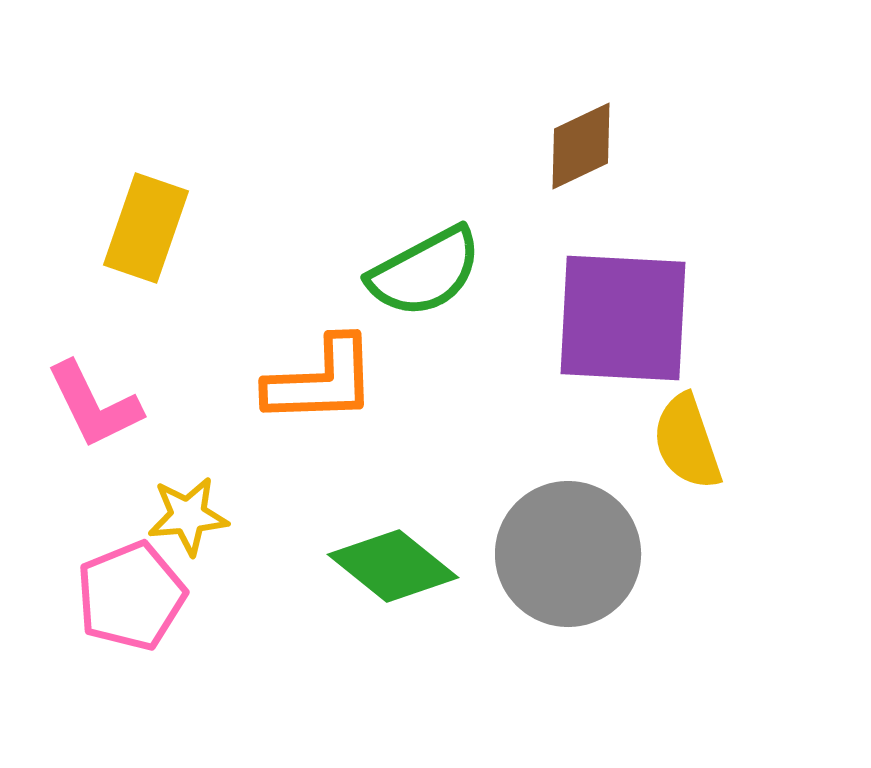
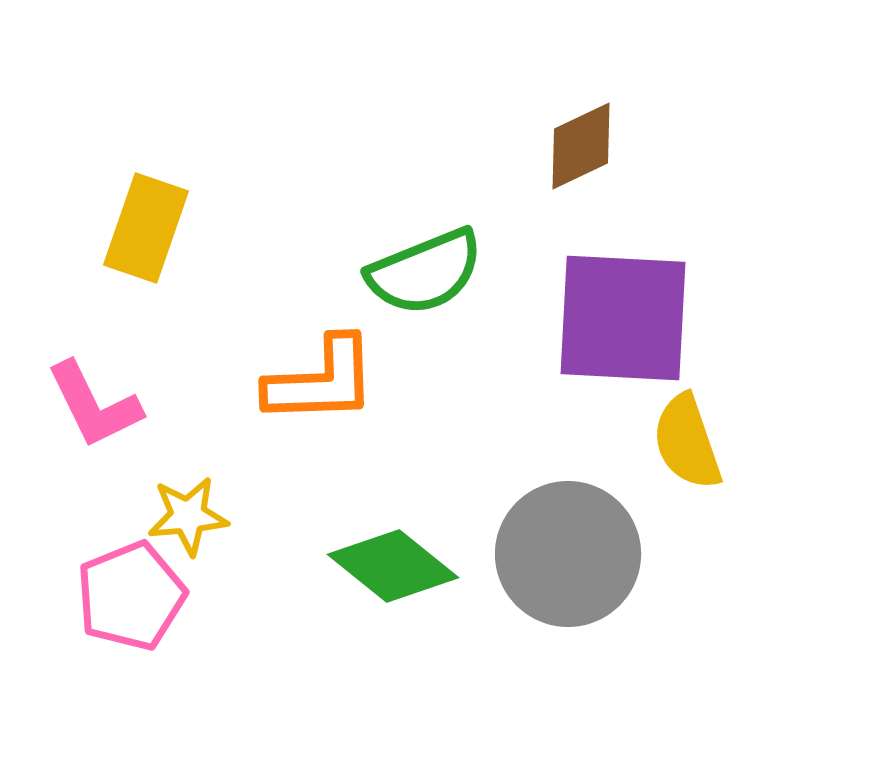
green semicircle: rotated 6 degrees clockwise
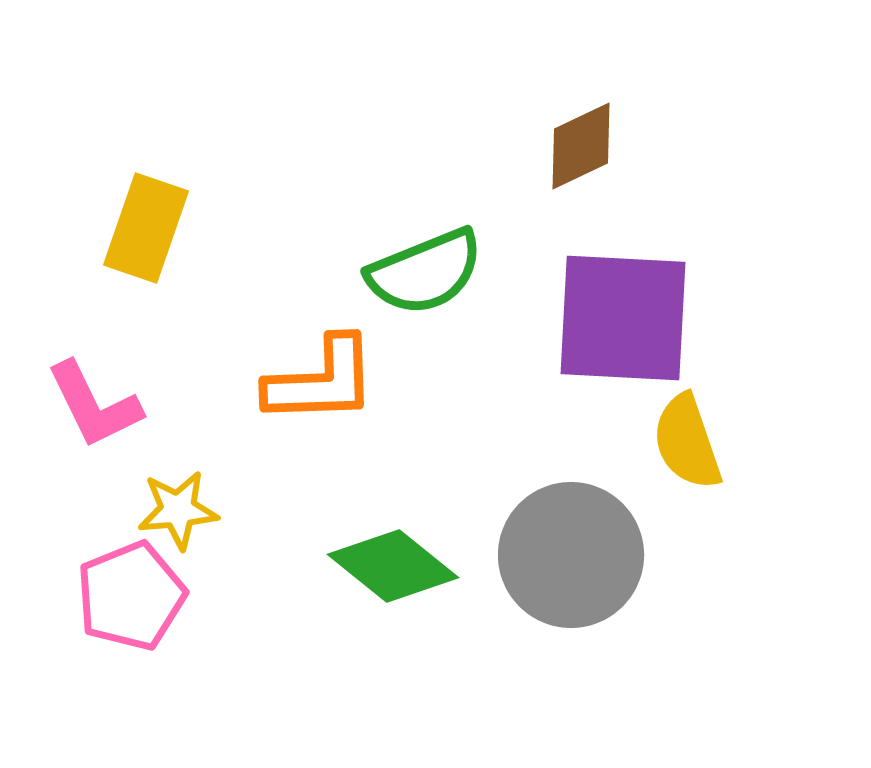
yellow star: moved 10 px left, 6 px up
gray circle: moved 3 px right, 1 px down
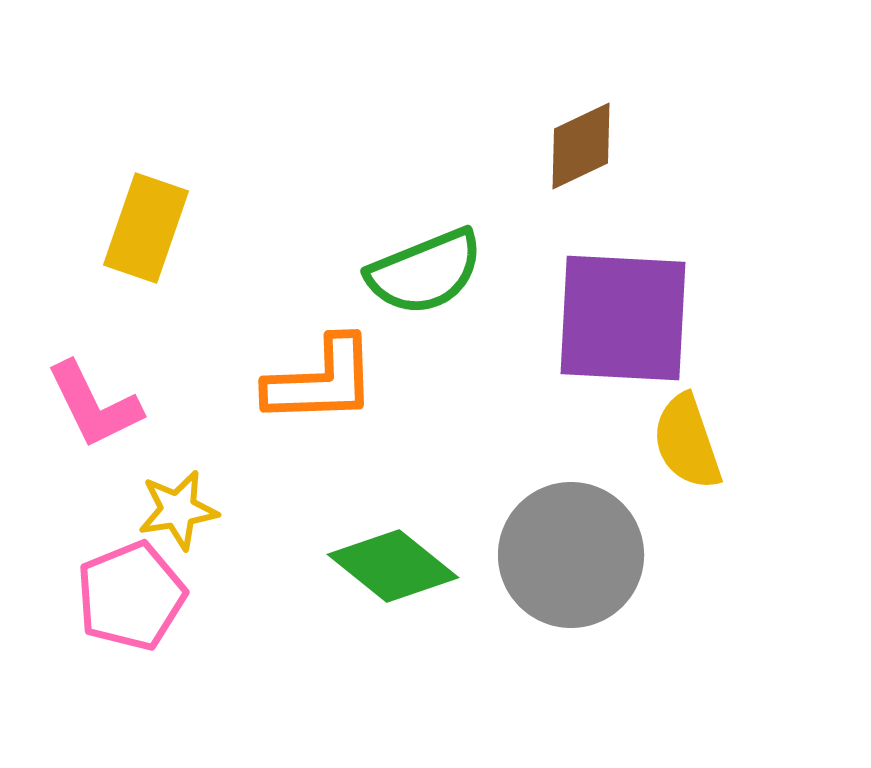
yellow star: rotated 4 degrees counterclockwise
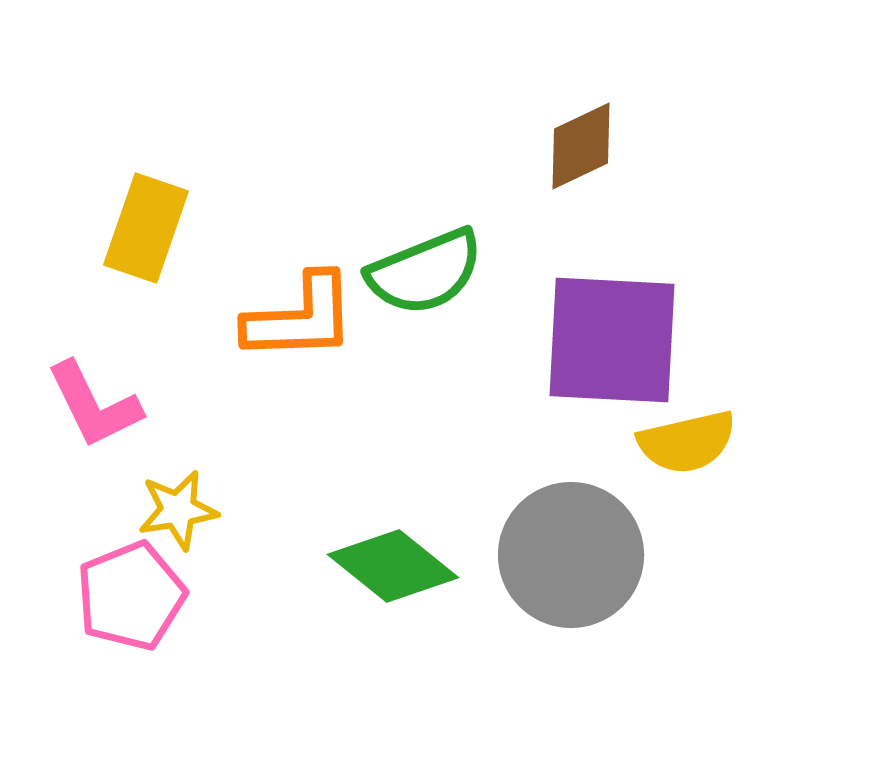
purple square: moved 11 px left, 22 px down
orange L-shape: moved 21 px left, 63 px up
yellow semicircle: rotated 84 degrees counterclockwise
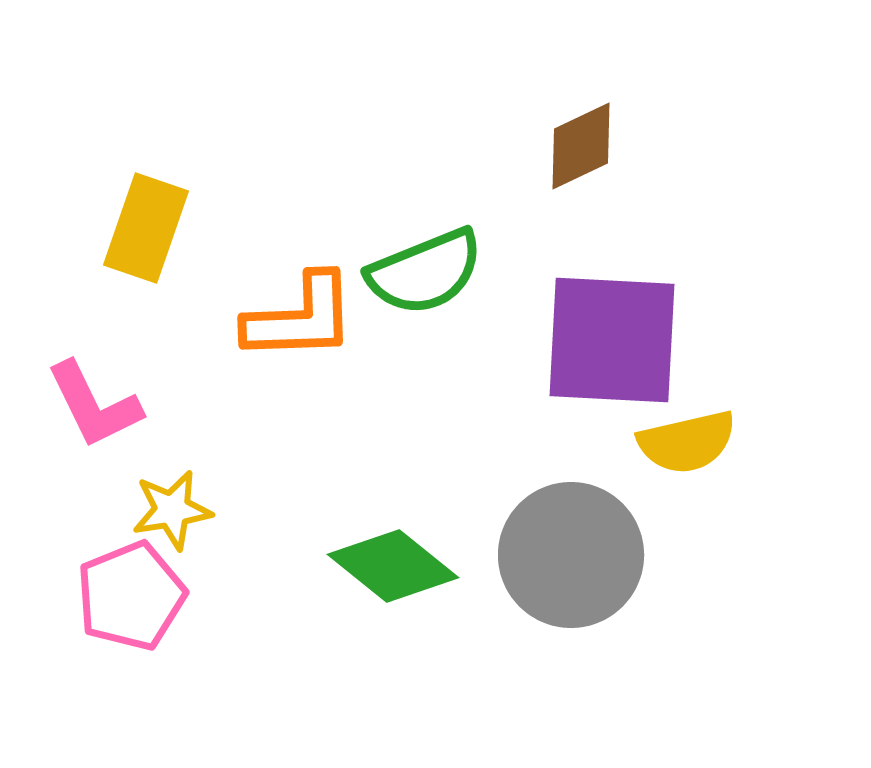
yellow star: moved 6 px left
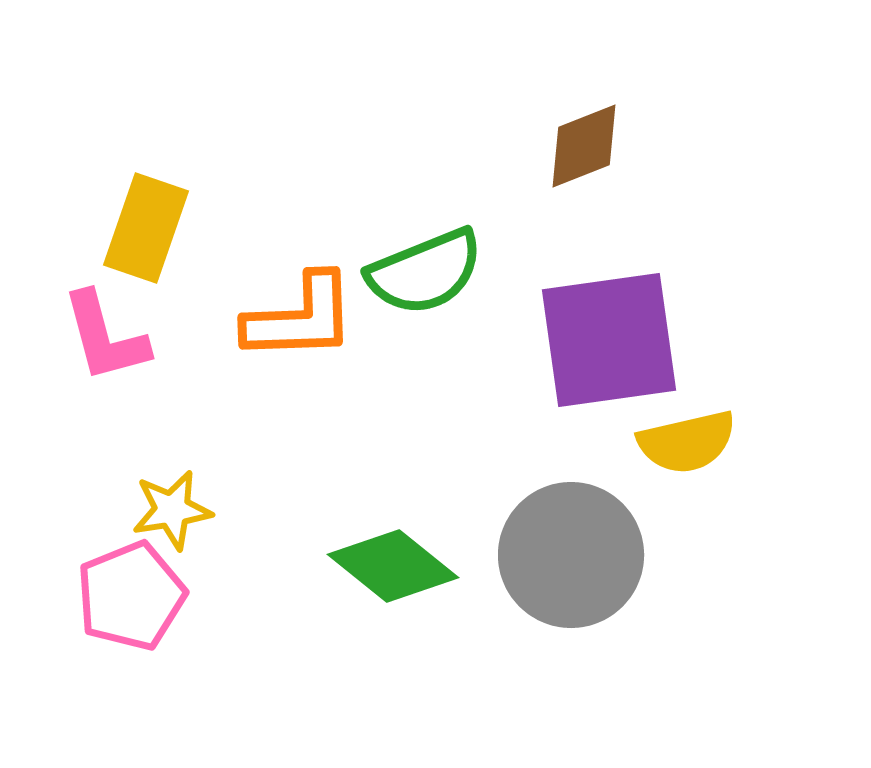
brown diamond: moved 3 px right; rotated 4 degrees clockwise
purple square: moved 3 px left; rotated 11 degrees counterclockwise
pink L-shape: moved 11 px right, 68 px up; rotated 11 degrees clockwise
